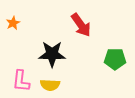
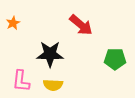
red arrow: rotated 15 degrees counterclockwise
black star: moved 2 px left
yellow semicircle: moved 3 px right
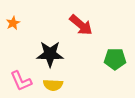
pink L-shape: rotated 30 degrees counterclockwise
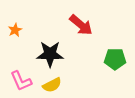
orange star: moved 2 px right, 7 px down
yellow semicircle: moved 1 px left; rotated 30 degrees counterclockwise
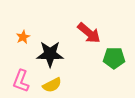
red arrow: moved 8 px right, 8 px down
orange star: moved 8 px right, 7 px down
green pentagon: moved 1 px left, 1 px up
pink L-shape: rotated 45 degrees clockwise
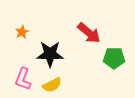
orange star: moved 1 px left, 5 px up
pink L-shape: moved 2 px right, 2 px up
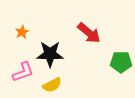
green pentagon: moved 7 px right, 4 px down
pink L-shape: moved 7 px up; rotated 130 degrees counterclockwise
